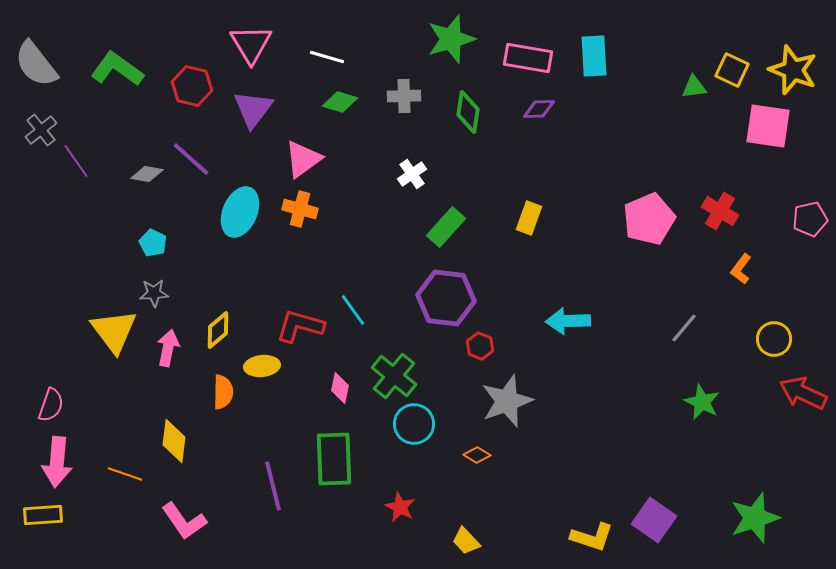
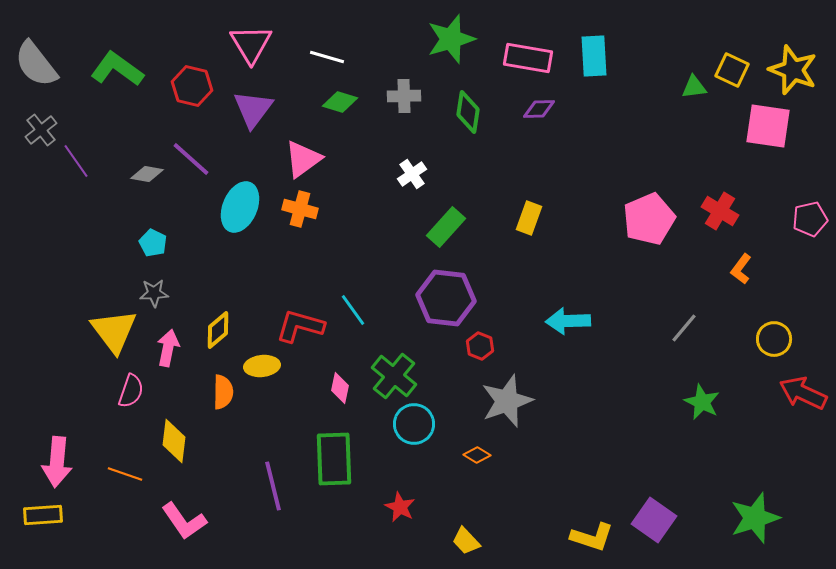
cyan ellipse at (240, 212): moved 5 px up
pink semicircle at (51, 405): moved 80 px right, 14 px up
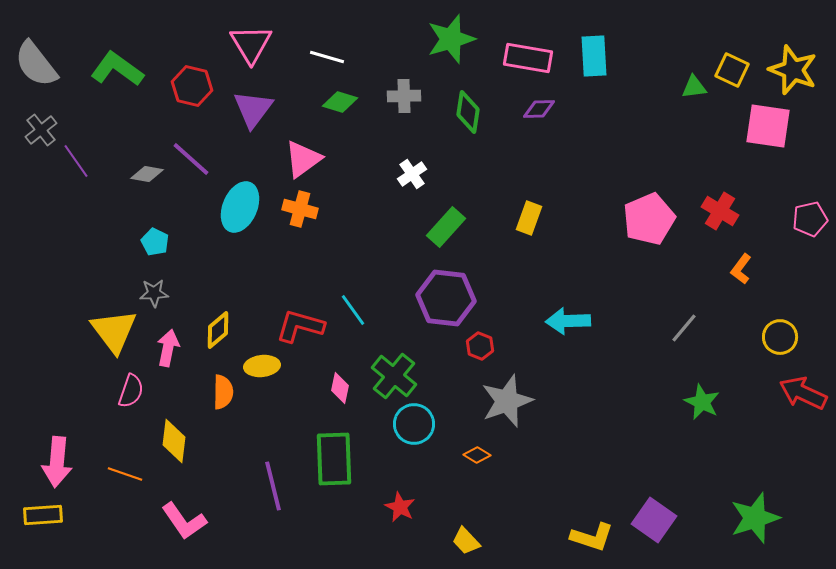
cyan pentagon at (153, 243): moved 2 px right, 1 px up
yellow circle at (774, 339): moved 6 px right, 2 px up
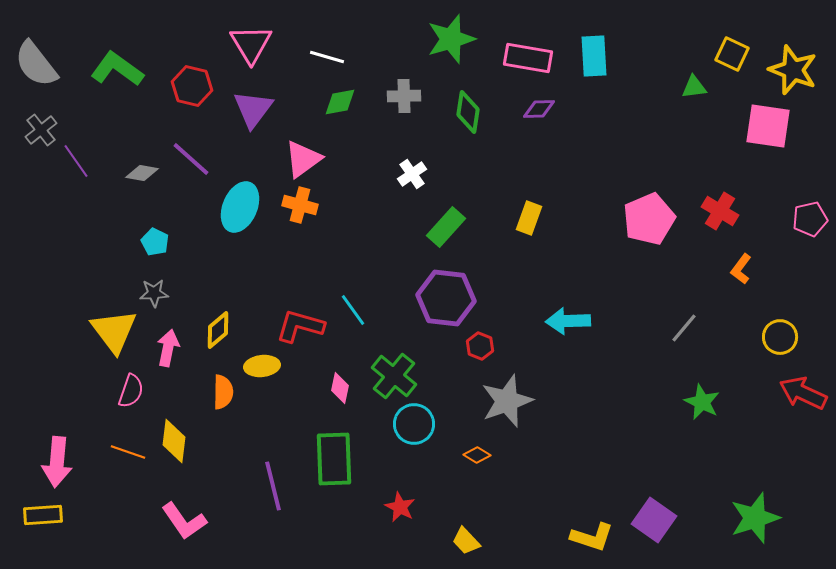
yellow square at (732, 70): moved 16 px up
green diamond at (340, 102): rotated 28 degrees counterclockwise
gray diamond at (147, 174): moved 5 px left, 1 px up
orange cross at (300, 209): moved 4 px up
orange line at (125, 474): moved 3 px right, 22 px up
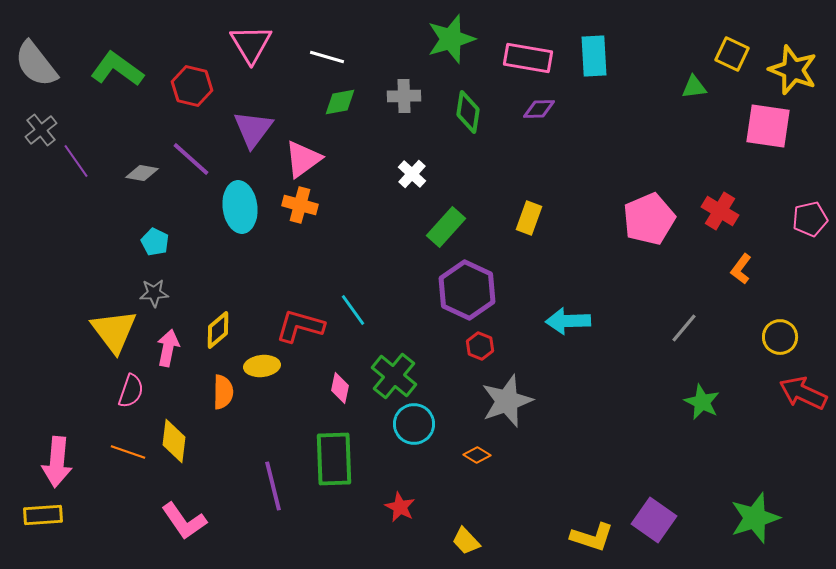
purple triangle at (253, 109): moved 20 px down
white cross at (412, 174): rotated 12 degrees counterclockwise
cyan ellipse at (240, 207): rotated 30 degrees counterclockwise
purple hexagon at (446, 298): moved 21 px right, 8 px up; rotated 18 degrees clockwise
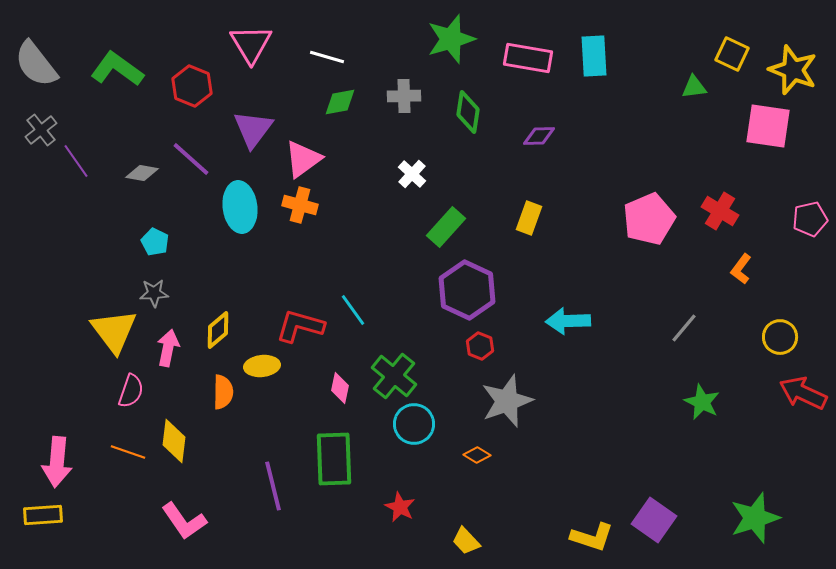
red hexagon at (192, 86): rotated 9 degrees clockwise
purple diamond at (539, 109): moved 27 px down
